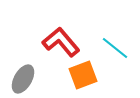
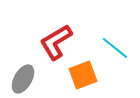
red L-shape: moved 5 px left; rotated 81 degrees counterclockwise
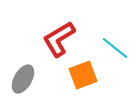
red L-shape: moved 3 px right, 3 px up
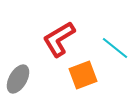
gray ellipse: moved 5 px left
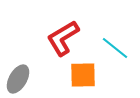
red L-shape: moved 4 px right, 1 px up
orange square: rotated 20 degrees clockwise
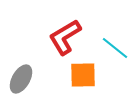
red L-shape: moved 2 px right, 1 px up
gray ellipse: moved 3 px right
